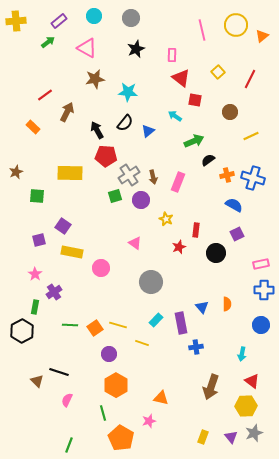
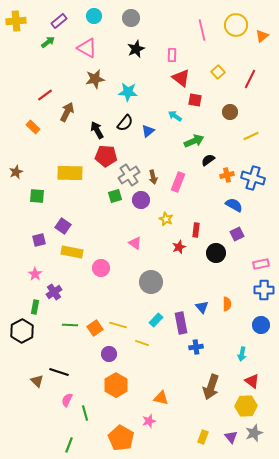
green line at (103, 413): moved 18 px left
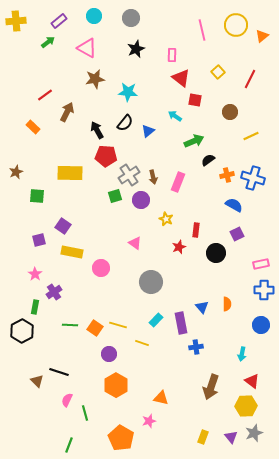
orange square at (95, 328): rotated 21 degrees counterclockwise
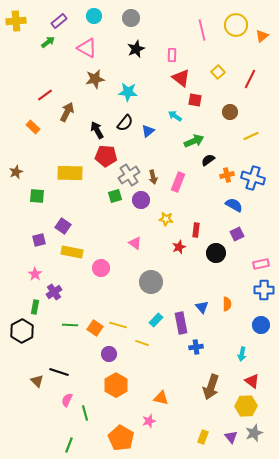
yellow star at (166, 219): rotated 16 degrees counterclockwise
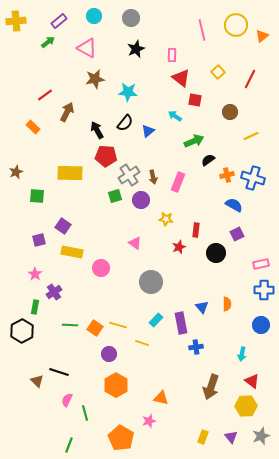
gray star at (254, 433): moved 7 px right, 3 px down
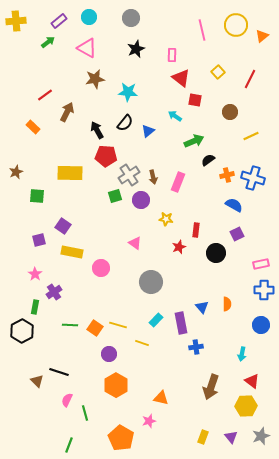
cyan circle at (94, 16): moved 5 px left, 1 px down
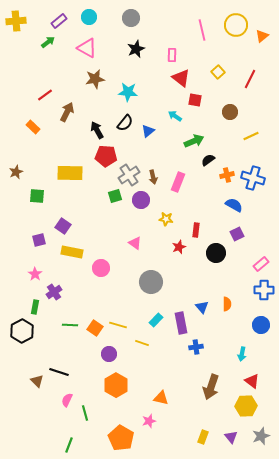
pink rectangle at (261, 264): rotated 28 degrees counterclockwise
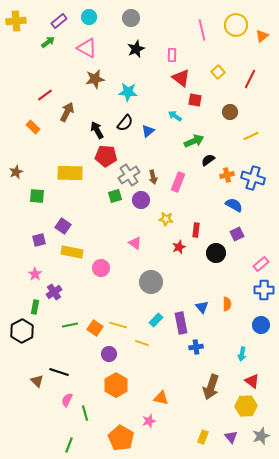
green line at (70, 325): rotated 14 degrees counterclockwise
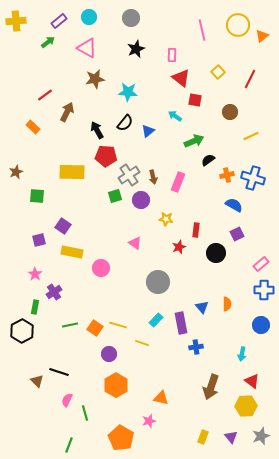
yellow circle at (236, 25): moved 2 px right
yellow rectangle at (70, 173): moved 2 px right, 1 px up
gray circle at (151, 282): moved 7 px right
